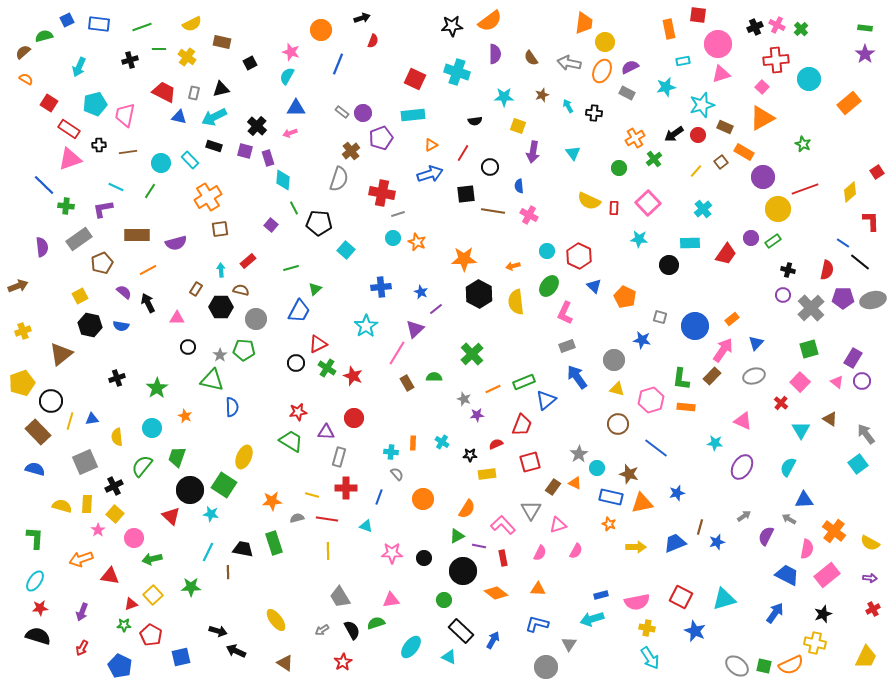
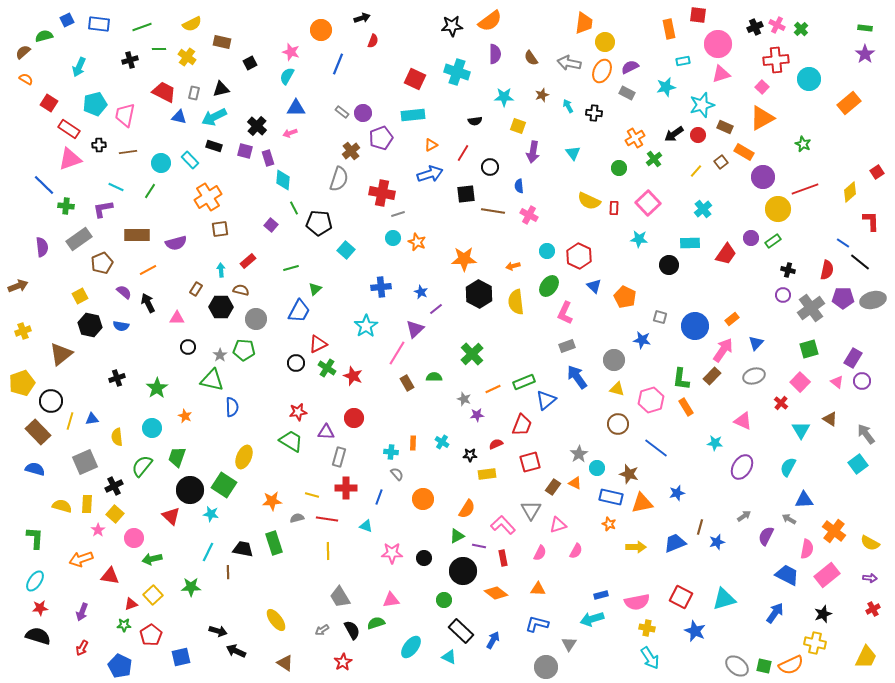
gray cross at (811, 308): rotated 8 degrees clockwise
orange rectangle at (686, 407): rotated 54 degrees clockwise
red pentagon at (151, 635): rotated 10 degrees clockwise
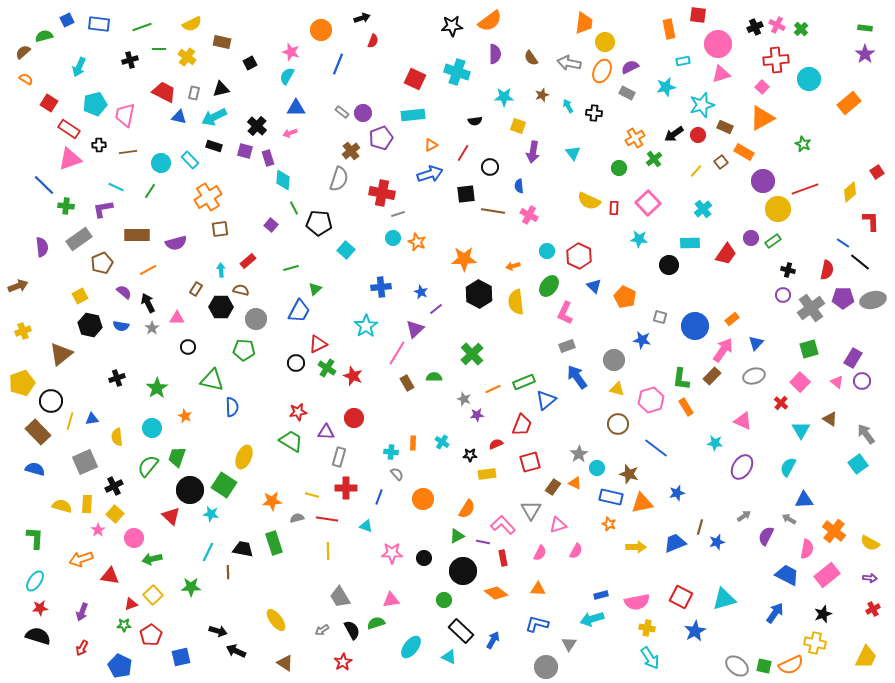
purple circle at (763, 177): moved 4 px down
gray star at (220, 355): moved 68 px left, 27 px up
green semicircle at (142, 466): moved 6 px right
purple line at (479, 546): moved 4 px right, 4 px up
blue star at (695, 631): rotated 20 degrees clockwise
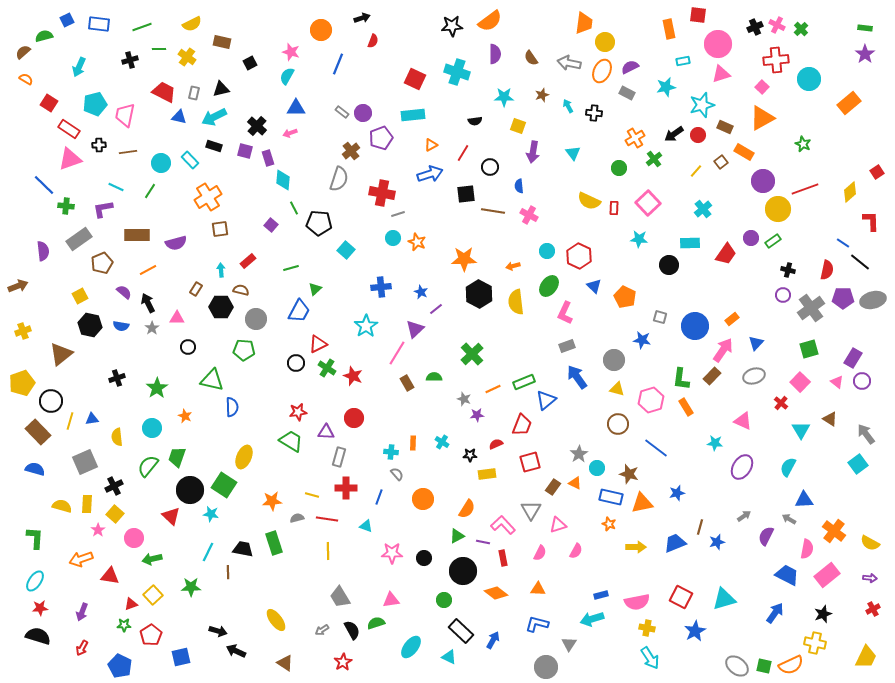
purple semicircle at (42, 247): moved 1 px right, 4 px down
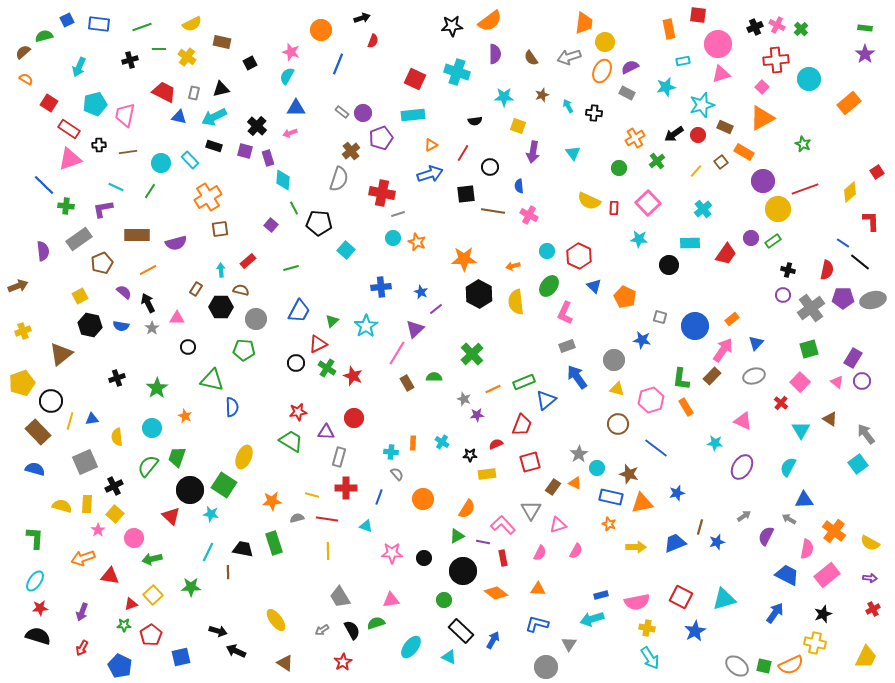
gray arrow at (569, 63): moved 6 px up; rotated 30 degrees counterclockwise
green cross at (654, 159): moved 3 px right, 2 px down
green triangle at (315, 289): moved 17 px right, 32 px down
orange arrow at (81, 559): moved 2 px right, 1 px up
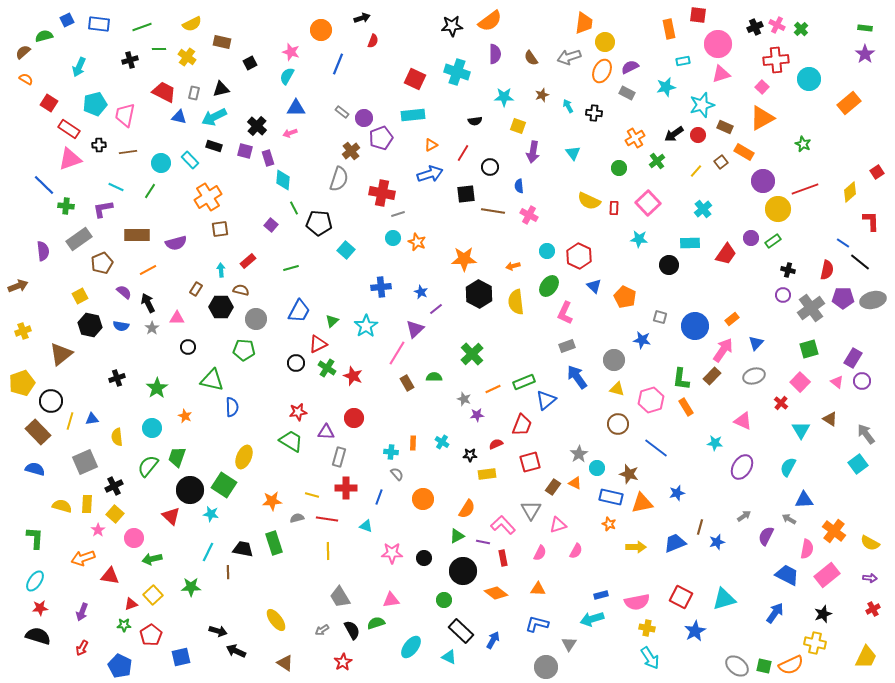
purple circle at (363, 113): moved 1 px right, 5 px down
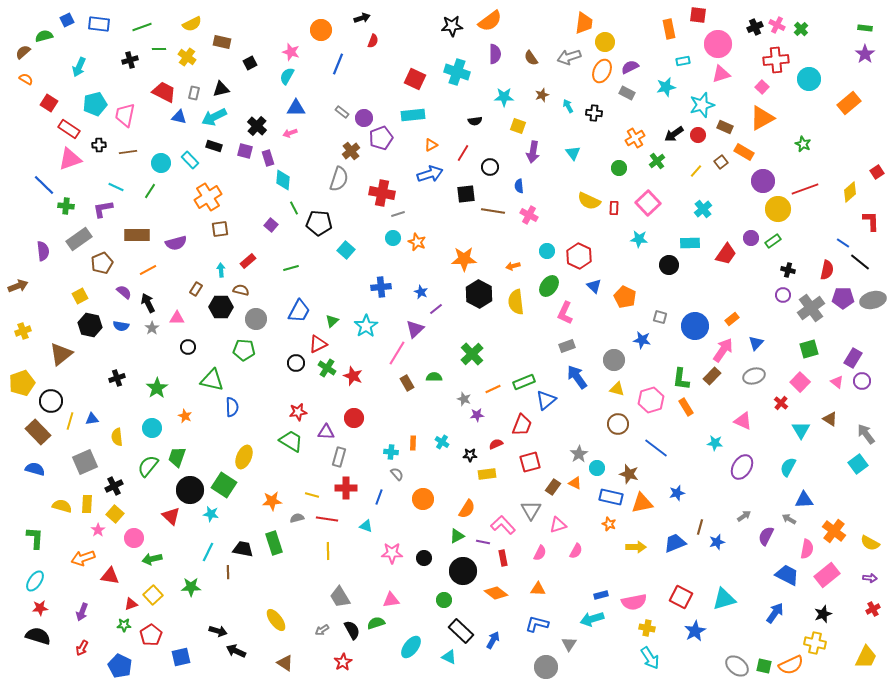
pink semicircle at (637, 602): moved 3 px left
